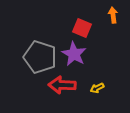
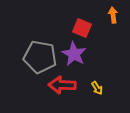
gray pentagon: rotated 8 degrees counterclockwise
yellow arrow: rotated 96 degrees counterclockwise
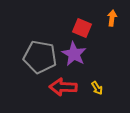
orange arrow: moved 1 px left, 3 px down; rotated 14 degrees clockwise
red arrow: moved 1 px right, 2 px down
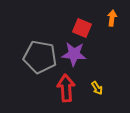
purple star: rotated 25 degrees counterclockwise
red arrow: moved 3 px right, 1 px down; rotated 84 degrees clockwise
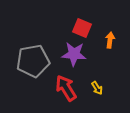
orange arrow: moved 2 px left, 22 px down
gray pentagon: moved 7 px left, 4 px down; rotated 20 degrees counterclockwise
red arrow: rotated 28 degrees counterclockwise
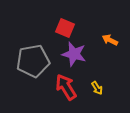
red square: moved 17 px left
orange arrow: rotated 70 degrees counterclockwise
purple star: rotated 10 degrees clockwise
red arrow: moved 1 px up
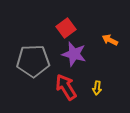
red square: moved 1 px right; rotated 30 degrees clockwise
gray pentagon: rotated 8 degrees clockwise
yellow arrow: rotated 40 degrees clockwise
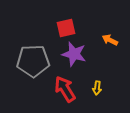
red square: rotated 24 degrees clockwise
red arrow: moved 1 px left, 2 px down
